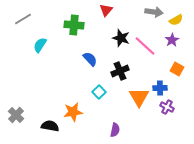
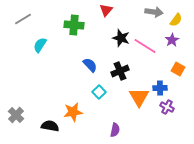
yellow semicircle: rotated 24 degrees counterclockwise
pink line: rotated 10 degrees counterclockwise
blue semicircle: moved 6 px down
orange square: moved 1 px right
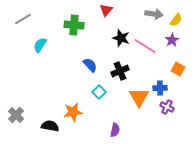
gray arrow: moved 2 px down
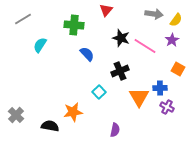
blue semicircle: moved 3 px left, 11 px up
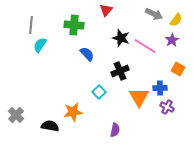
gray arrow: rotated 18 degrees clockwise
gray line: moved 8 px right, 6 px down; rotated 54 degrees counterclockwise
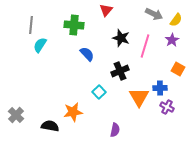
pink line: rotated 75 degrees clockwise
